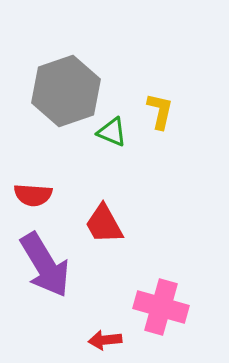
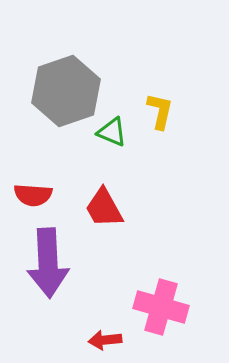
red trapezoid: moved 16 px up
purple arrow: moved 3 px right, 2 px up; rotated 28 degrees clockwise
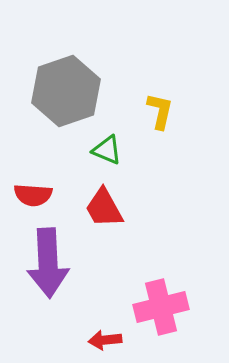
green triangle: moved 5 px left, 18 px down
pink cross: rotated 30 degrees counterclockwise
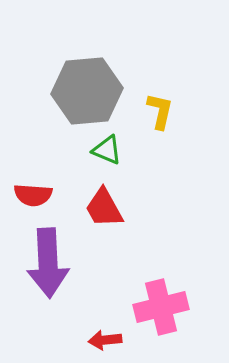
gray hexagon: moved 21 px right; rotated 14 degrees clockwise
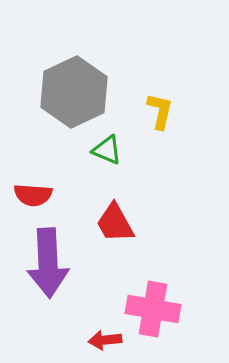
gray hexagon: moved 13 px left, 1 px down; rotated 20 degrees counterclockwise
red trapezoid: moved 11 px right, 15 px down
pink cross: moved 8 px left, 2 px down; rotated 24 degrees clockwise
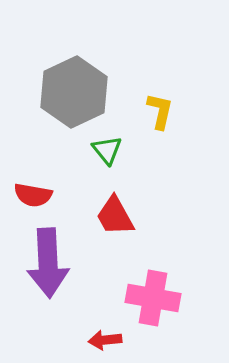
green triangle: rotated 28 degrees clockwise
red semicircle: rotated 6 degrees clockwise
red trapezoid: moved 7 px up
pink cross: moved 11 px up
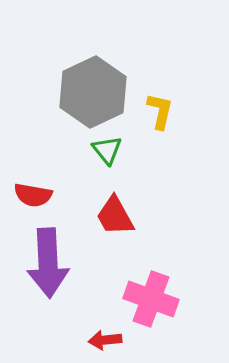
gray hexagon: moved 19 px right
pink cross: moved 2 px left, 1 px down; rotated 10 degrees clockwise
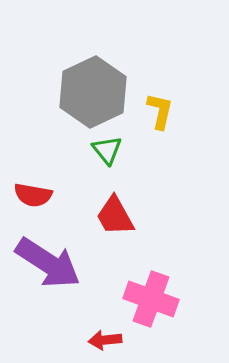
purple arrow: rotated 54 degrees counterclockwise
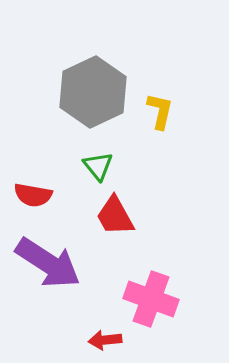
green triangle: moved 9 px left, 16 px down
